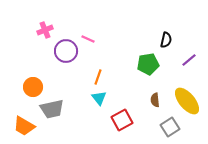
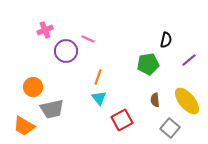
gray square: moved 1 px down; rotated 18 degrees counterclockwise
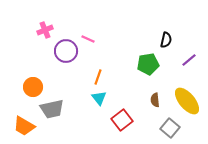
red square: rotated 10 degrees counterclockwise
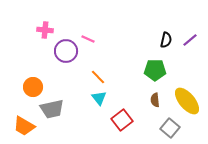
pink cross: rotated 28 degrees clockwise
purple line: moved 1 px right, 20 px up
green pentagon: moved 7 px right, 6 px down; rotated 10 degrees clockwise
orange line: rotated 63 degrees counterclockwise
